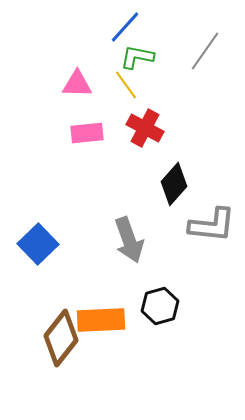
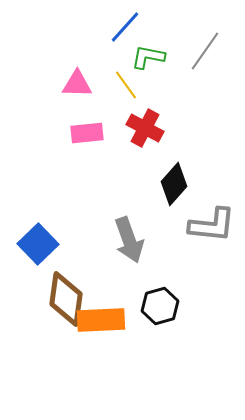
green L-shape: moved 11 px right
brown diamond: moved 5 px right, 39 px up; rotated 30 degrees counterclockwise
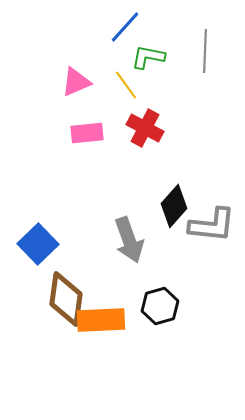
gray line: rotated 33 degrees counterclockwise
pink triangle: moved 1 px left, 2 px up; rotated 24 degrees counterclockwise
black diamond: moved 22 px down
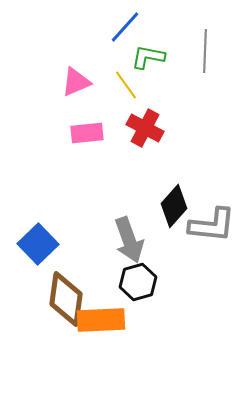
black hexagon: moved 22 px left, 24 px up
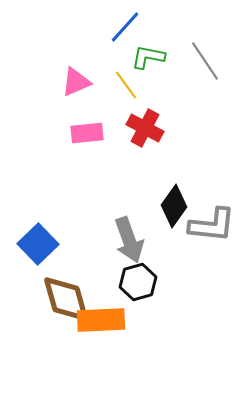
gray line: moved 10 px down; rotated 36 degrees counterclockwise
black diamond: rotated 6 degrees counterclockwise
brown diamond: rotated 24 degrees counterclockwise
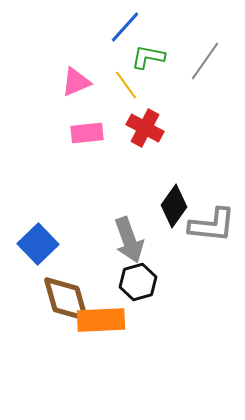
gray line: rotated 69 degrees clockwise
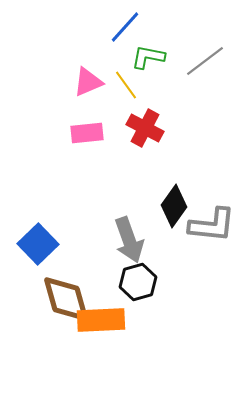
gray line: rotated 18 degrees clockwise
pink triangle: moved 12 px right
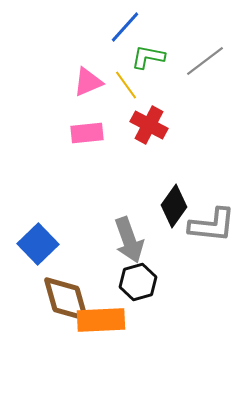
red cross: moved 4 px right, 3 px up
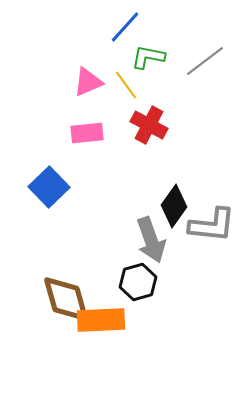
gray arrow: moved 22 px right
blue square: moved 11 px right, 57 px up
